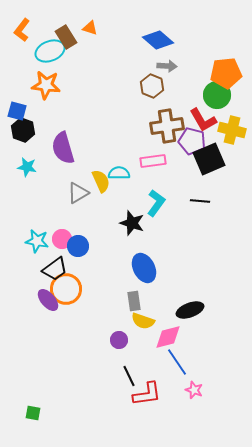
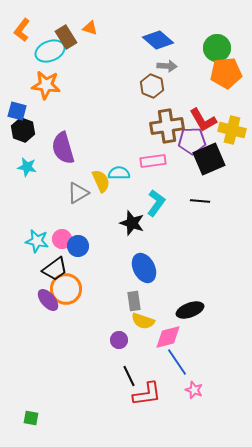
green circle at (217, 95): moved 47 px up
purple pentagon at (192, 141): rotated 16 degrees counterclockwise
green square at (33, 413): moved 2 px left, 5 px down
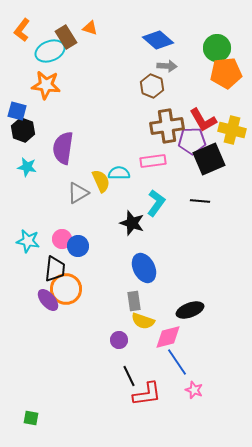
purple semicircle at (63, 148): rotated 24 degrees clockwise
cyan star at (37, 241): moved 9 px left
black trapezoid at (55, 269): rotated 48 degrees counterclockwise
